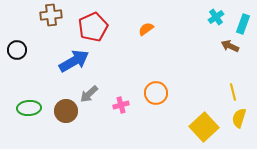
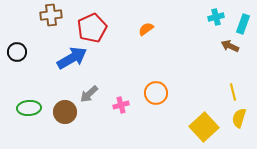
cyan cross: rotated 21 degrees clockwise
red pentagon: moved 1 px left, 1 px down
black circle: moved 2 px down
blue arrow: moved 2 px left, 3 px up
brown circle: moved 1 px left, 1 px down
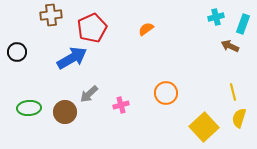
orange circle: moved 10 px right
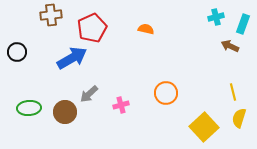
orange semicircle: rotated 49 degrees clockwise
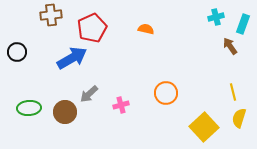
brown arrow: rotated 30 degrees clockwise
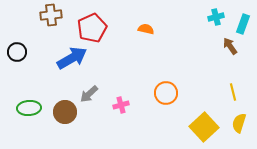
yellow semicircle: moved 5 px down
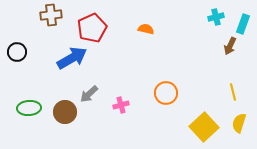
brown arrow: rotated 120 degrees counterclockwise
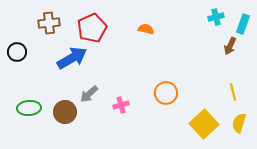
brown cross: moved 2 px left, 8 px down
yellow square: moved 3 px up
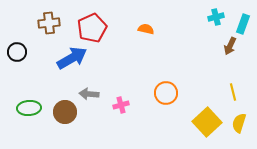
gray arrow: rotated 48 degrees clockwise
yellow square: moved 3 px right, 2 px up
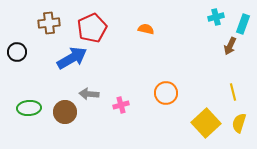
yellow square: moved 1 px left, 1 px down
